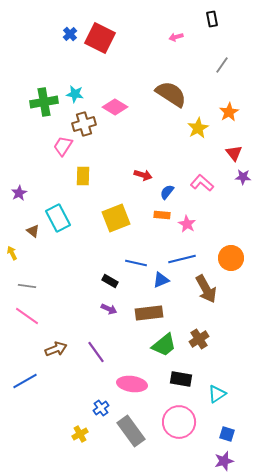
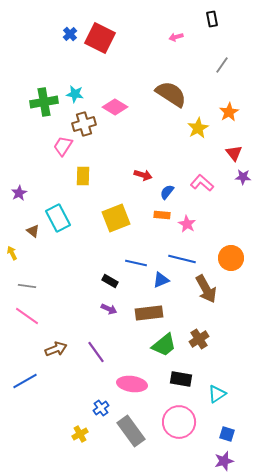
blue line at (182, 259): rotated 28 degrees clockwise
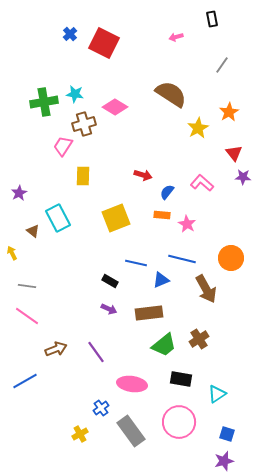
red square at (100, 38): moved 4 px right, 5 px down
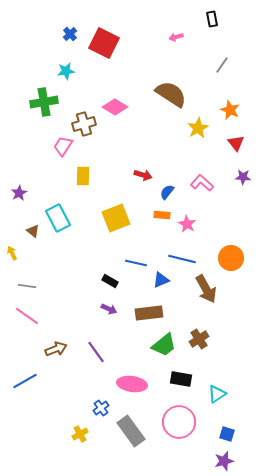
cyan star at (75, 94): moved 9 px left, 23 px up; rotated 18 degrees counterclockwise
orange star at (229, 112): moved 1 px right, 2 px up; rotated 18 degrees counterclockwise
red triangle at (234, 153): moved 2 px right, 10 px up
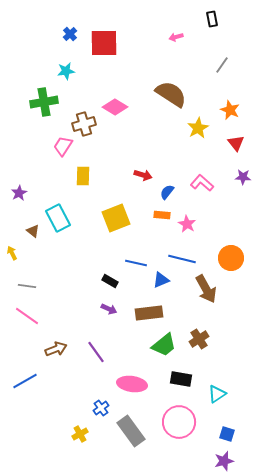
red square at (104, 43): rotated 28 degrees counterclockwise
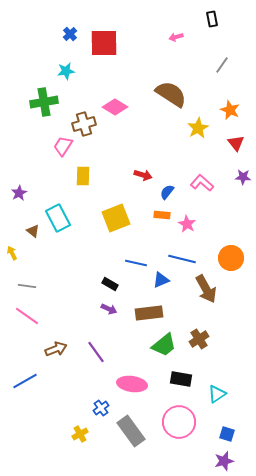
black rectangle at (110, 281): moved 3 px down
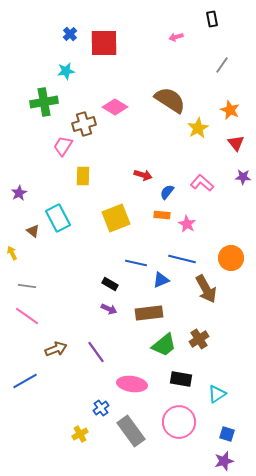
brown semicircle at (171, 94): moved 1 px left, 6 px down
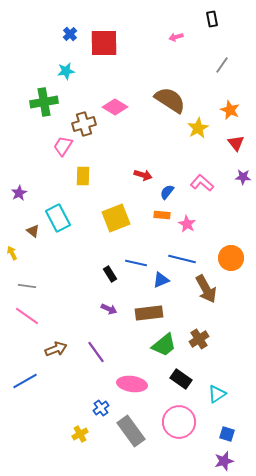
black rectangle at (110, 284): moved 10 px up; rotated 28 degrees clockwise
black rectangle at (181, 379): rotated 25 degrees clockwise
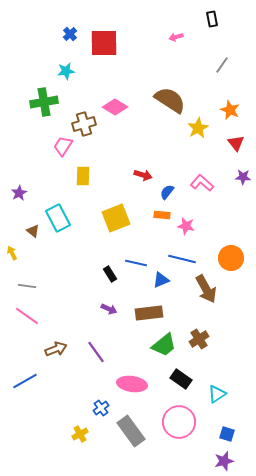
pink star at (187, 224): moved 1 px left, 2 px down; rotated 18 degrees counterclockwise
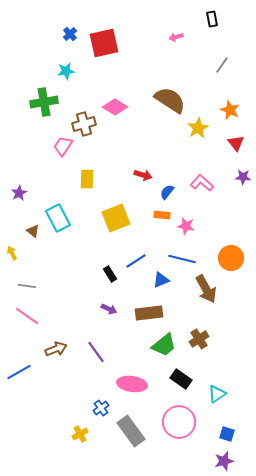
red square at (104, 43): rotated 12 degrees counterclockwise
yellow rectangle at (83, 176): moved 4 px right, 3 px down
blue line at (136, 263): moved 2 px up; rotated 45 degrees counterclockwise
blue line at (25, 381): moved 6 px left, 9 px up
